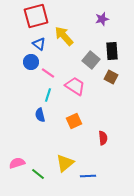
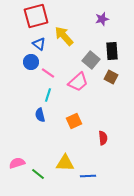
pink trapezoid: moved 3 px right, 4 px up; rotated 105 degrees clockwise
yellow triangle: rotated 42 degrees clockwise
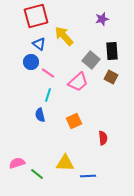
green line: moved 1 px left
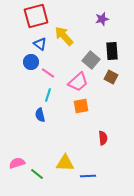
blue triangle: moved 1 px right
orange square: moved 7 px right, 15 px up; rotated 14 degrees clockwise
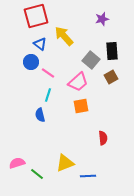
brown square: rotated 32 degrees clockwise
yellow triangle: rotated 24 degrees counterclockwise
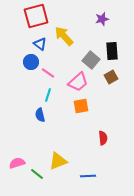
yellow triangle: moved 7 px left, 2 px up
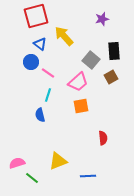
black rectangle: moved 2 px right
green line: moved 5 px left, 4 px down
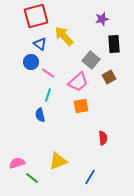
black rectangle: moved 7 px up
brown square: moved 2 px left
blue line: moved 2 px right, 1 px down; rotated 56 degrees counterclockwise
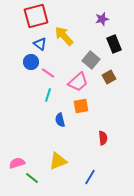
black rectangle: rotated 18 degrees counterclockwise
blue semicircle: moved 20 px right, 5 px down
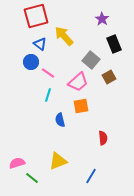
purple star: rotated 24 degrees counterclockwise
blue line: moved 1 px right, 1 px up
